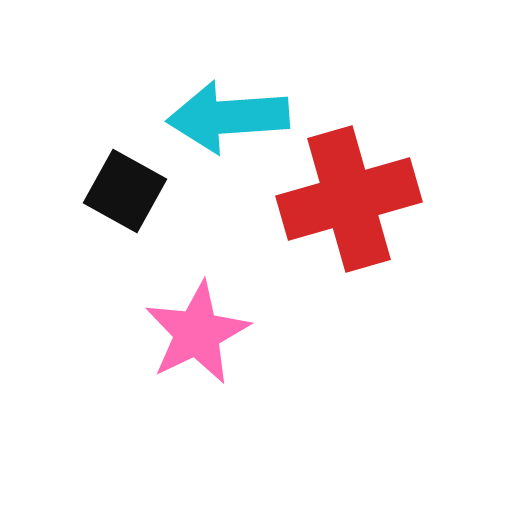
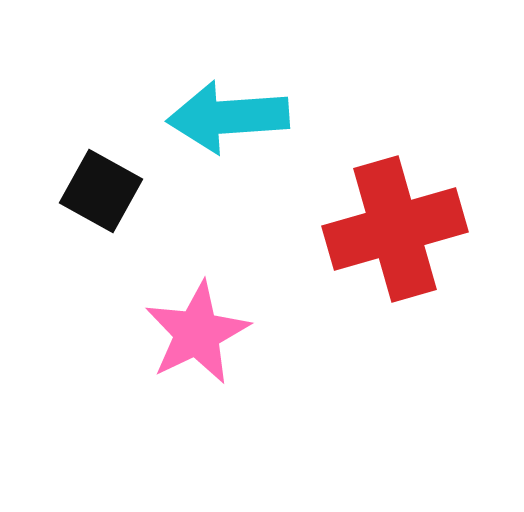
black square: moved 24 px left
red cross: moved 46 px right, 30 px down
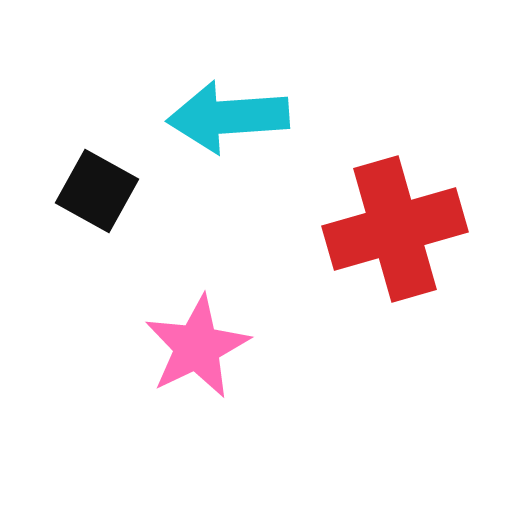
black square: moved 4 px left
pink star: moved 14 px down
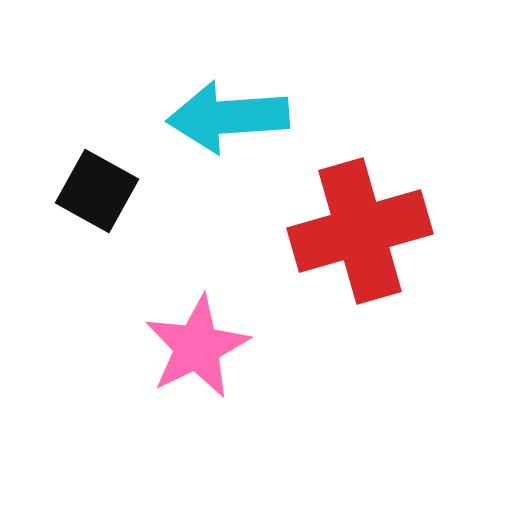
red cross: moved 35 px left, 2 px down
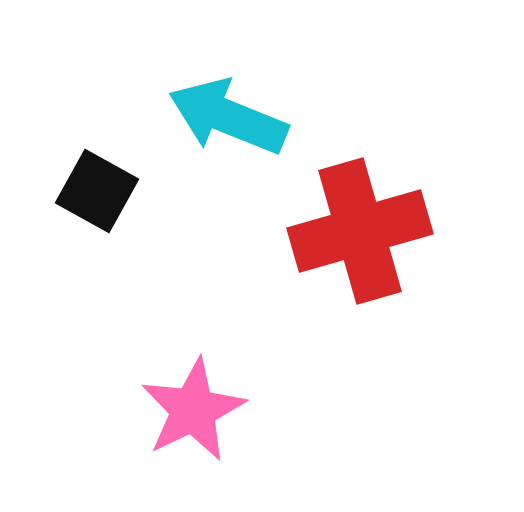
cyan arrow: rotated 26 degrees clockwise
pink star: moved 4 px left, 63 px down
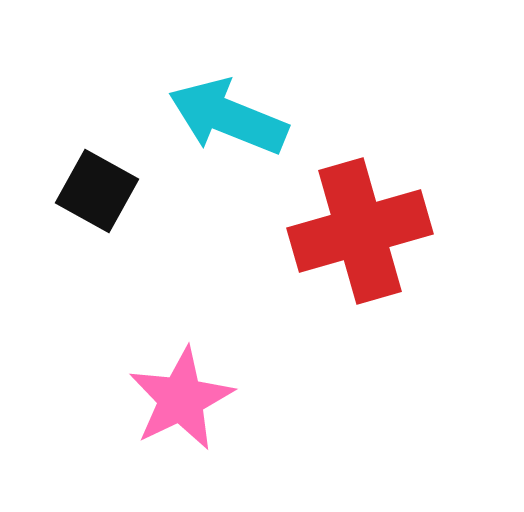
pink star: moved 12 px left, 11 px up
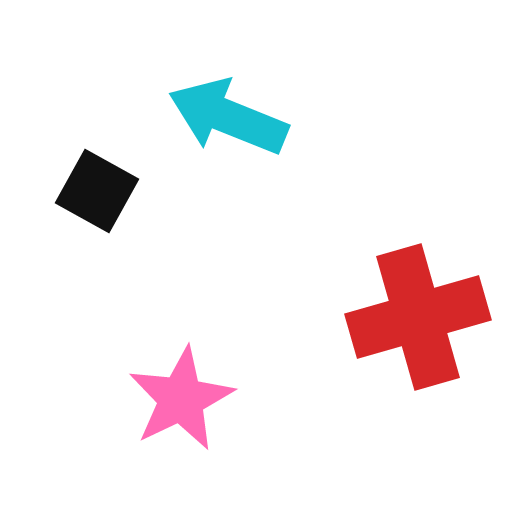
red cross: moved 58 px right, 86 px down
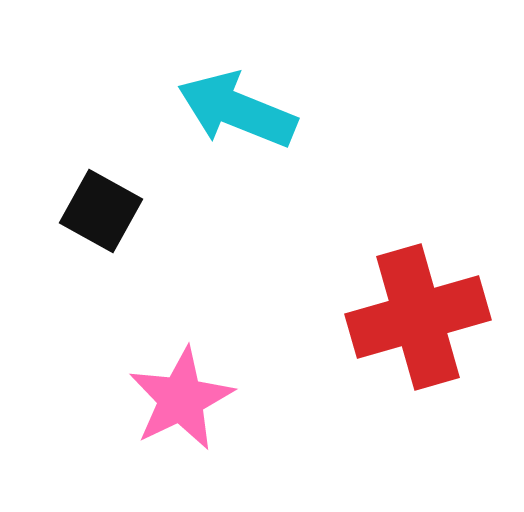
cyan arrow: moved 9 px right, 7 px up
black square: moved 4 px right, 20 px down
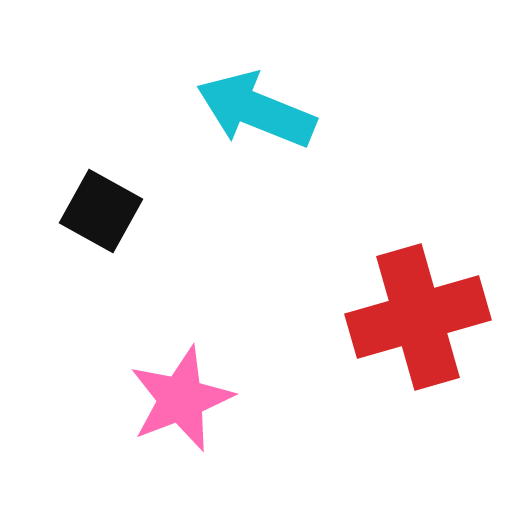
cyan arrow: moved 19 px right
pink star: rotated 5 degrees clockwise
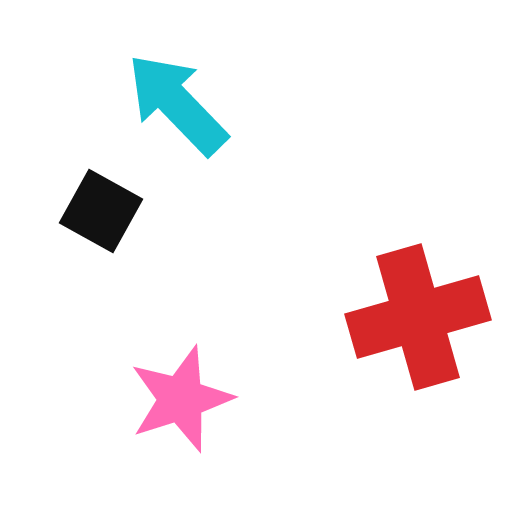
cyan arrow: moved 79 px left, 6 px up; rotated 24 degrees clockwise
pink star: rotated 3 degrees clockwise
